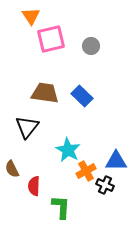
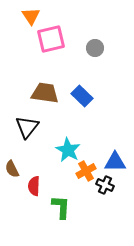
gray circle: moved 4 px right, 2 px down
blue triangle: moved 1 px left, 1 px down
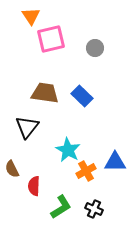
black cross: moved 11 px left, 24 px down
green L-shape: rotated 55 degrees clockwise
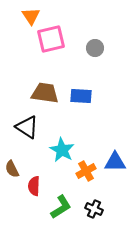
blue rectangle: moved 1 px left; rotated 40 degrees counterclockwise
black triangle: rotated 35 degrees counterclockwise
cyan star: moved 6 px left
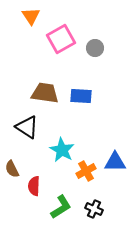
pink square: moved 10 px right; rotated 16 degrees counterclockwise
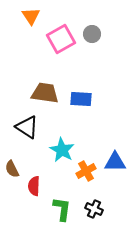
gray circle: moved 3 px left, 14 px up
blue rectangle: moved 3 px down
green L-shape: moved 1 px right, 2 px down; rotated 50 degrees counterclockwise
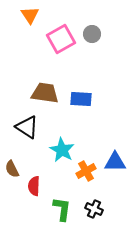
orange triangle: moved 1 px left, 1 px up
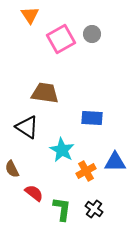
blue rectangle: moved 11 px right, 19 px down
red semicircle: moved 7 px down; rotated 126 degrees clockwise
black cross: rotated 12 degrees clockwise
